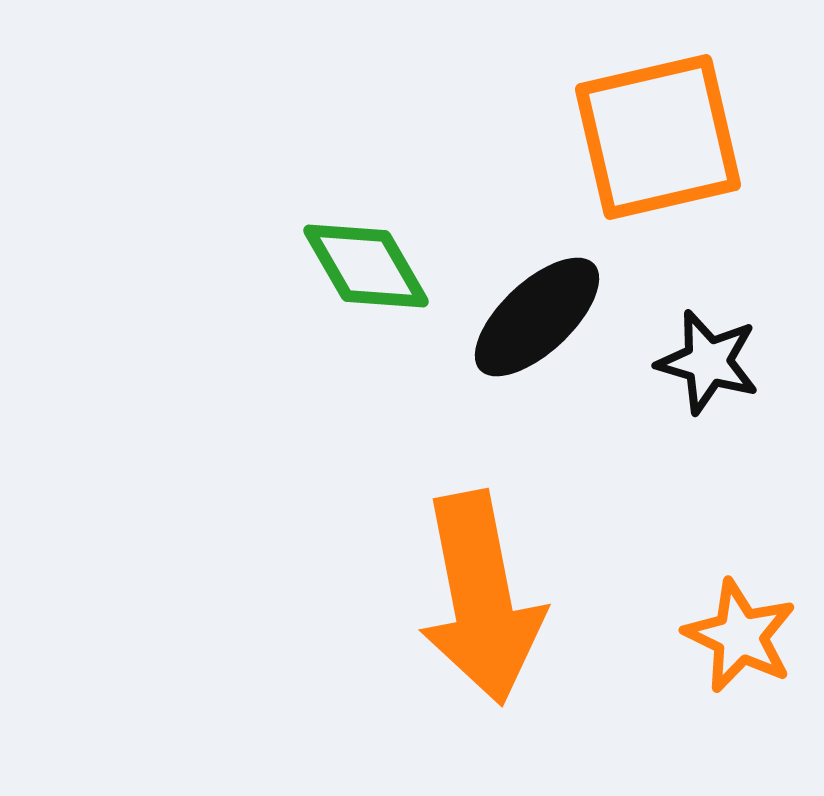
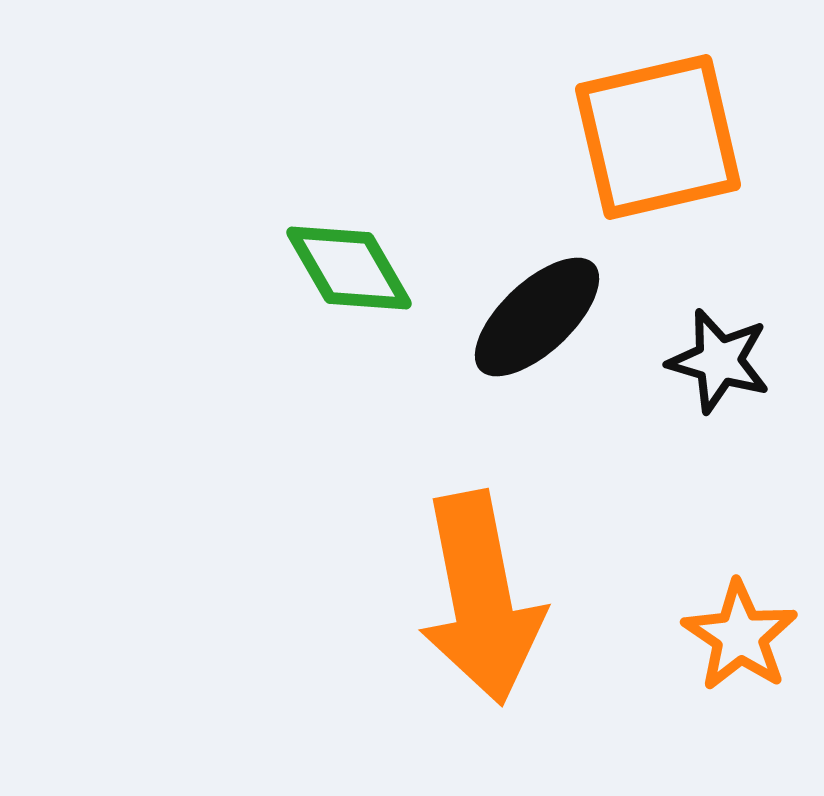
green diamond: moved 17 px left, 2 px down
black star: moved 11 px right, 1 px up
orange star: rotated 8 degrees clockwise
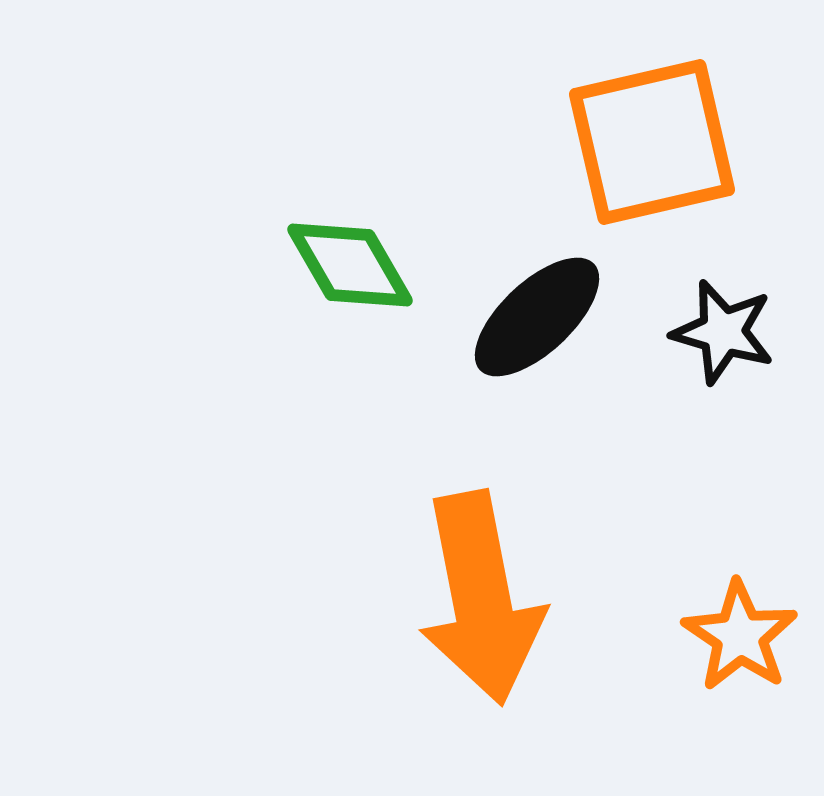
orange square: moved 6 px left, 5 px down
green diamond: moved 1 px right, 3 px up
black star: moved 4 px right, 29 px up
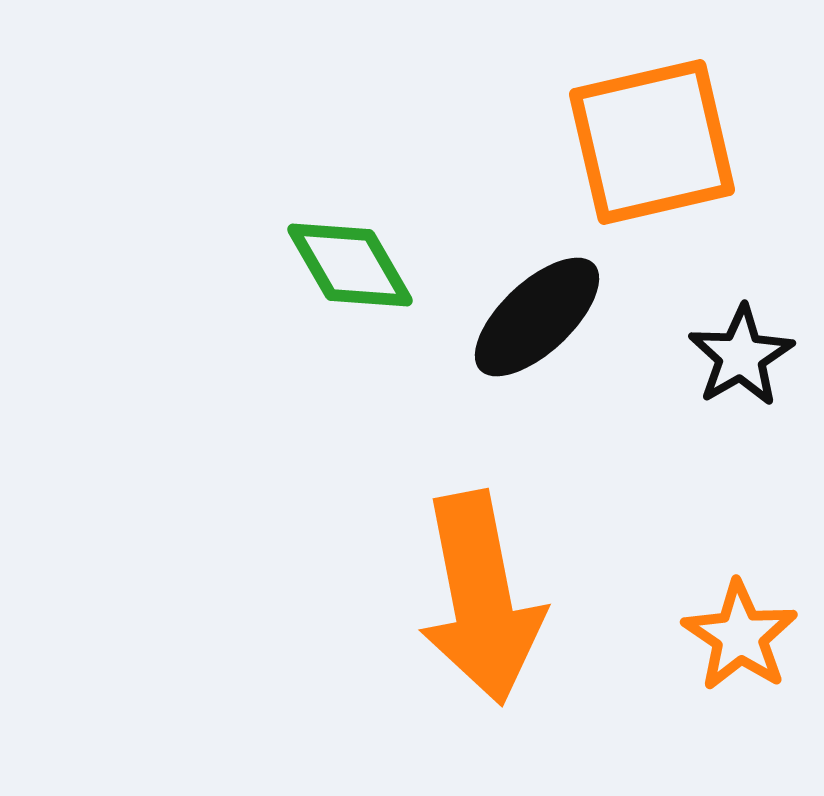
black star: moved 18 px right, 24 px down; rotated 26 degrees clockwise
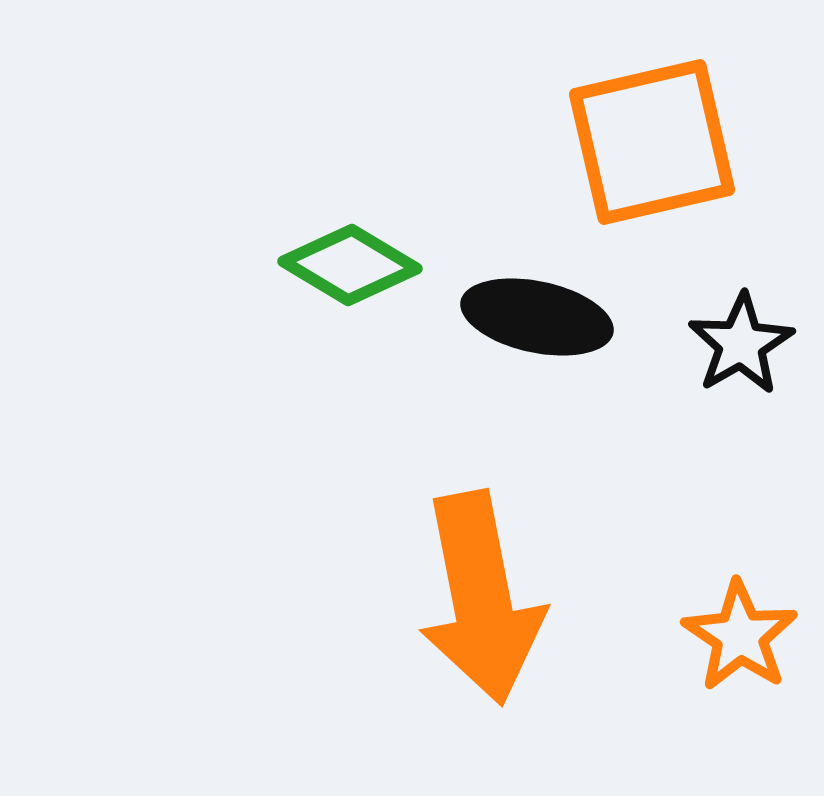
green diamond: rotated 29 degrees counterclockwise
black ellipse: rotated 55 degrees clockwise
black star: moved 12 px up
